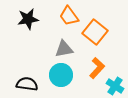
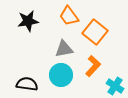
black star: moved 2 px down
orange L-shape: moved 4 px left, 2 px up
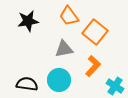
cyan circle: moved 2 px left, 5 px down
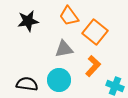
cyan cross: rotated 12 degrees counterclockwise
